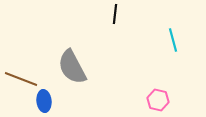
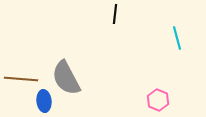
cyan line: moved 4 px right, 2 px up
gray semicircle: moved 6 px left, 11 px down
brown line: rotated 16 degrees counterclockwise
pink hexagon: rotated 10 degrees clockwise
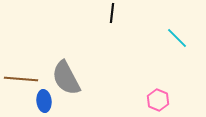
black line: moved 3 px left, 1 px up
cyan line: rotated 30 degrees counterclockwise
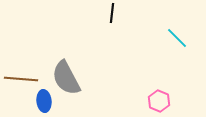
pink hexagon: moved 1 px right, 1 px down
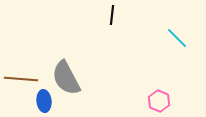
black line: moved 2 px down
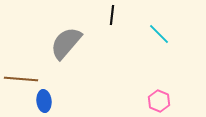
cyan line: moved 18 px left, 4 px up
gray semicircle: moved 35 px up; rotated 69 degrees clockwise
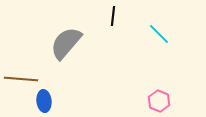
black line: moved 1 px right, 1 px down
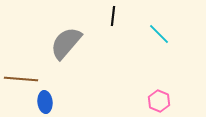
blue ellipse: moved 1 px right, 1 px down
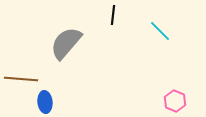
black line: moved 1 px up
cyan line: moved 1 px right, 3 px up
pink hexagon: moved 16 px right
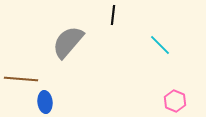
cyan line: moved 14 px down
gray semicircle: moved 2 px right, 1 px up
